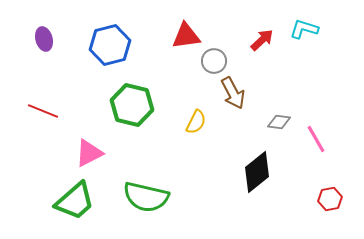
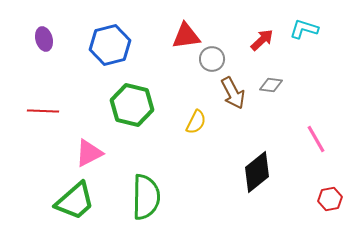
gray circle: moved 2 px left, 2 px up
red line: rotated 20 degrees counterclockwise
gray diamond: moved 8 px left, 37 px up
green semicircle: rotated 102 degrees counterclockwise
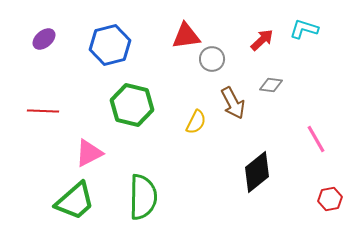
purple ellipse: rotated 65 degrees clockwise
brown arrow: moved 10 px down
green semicircle: moved 3 px left
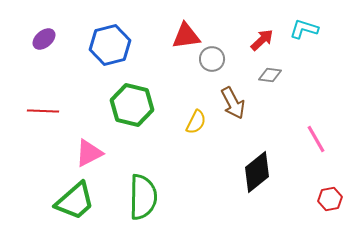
gray diamond: moved 1 px left, 10 px up
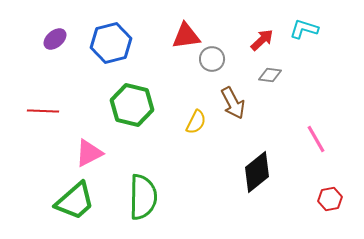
purple ellipse: moved 11 px right
blue hexagon: moved 1 px right, 2 px up
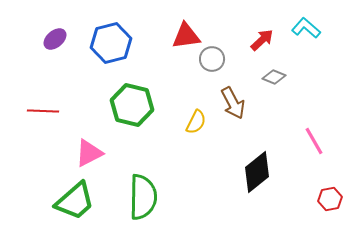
cyan L-shape: moved 2 px right, 1 px up; rotated 24 degrees clockwise
gray diamond: moved 4 px right, 2 px down; rotated 15 degrees clockwise
pink line: moved 2 px left, 2 px down
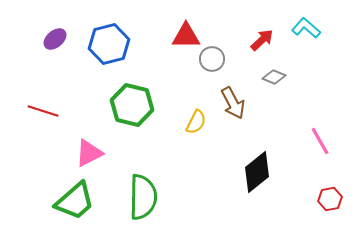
red triangle: rotated 8 degrees clockwise
blue hexagon: moved 2 px left, 1 px down
red line: rotated 16 degrees clockwise
pink line: moved 6 px right
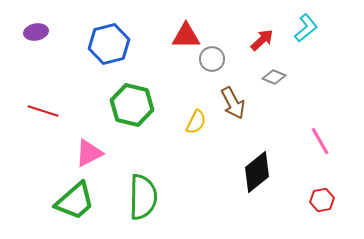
cyan L-shape: rotated 100 degrees clockwise
purple ellipse: moved 19 px left, 7 px up; rotated 30 degrees clockwise
red hexagon: moved 8 px left, 1 px down
